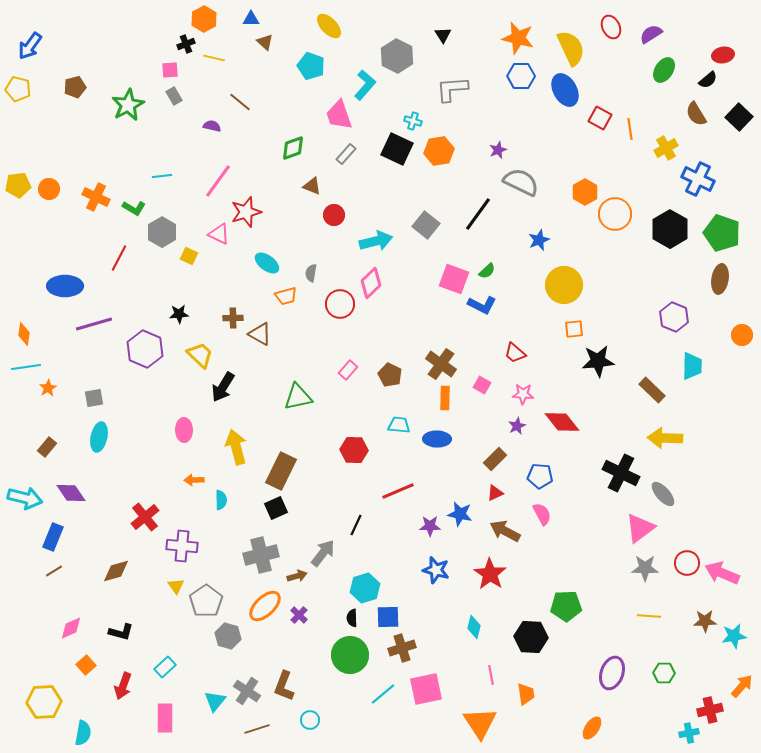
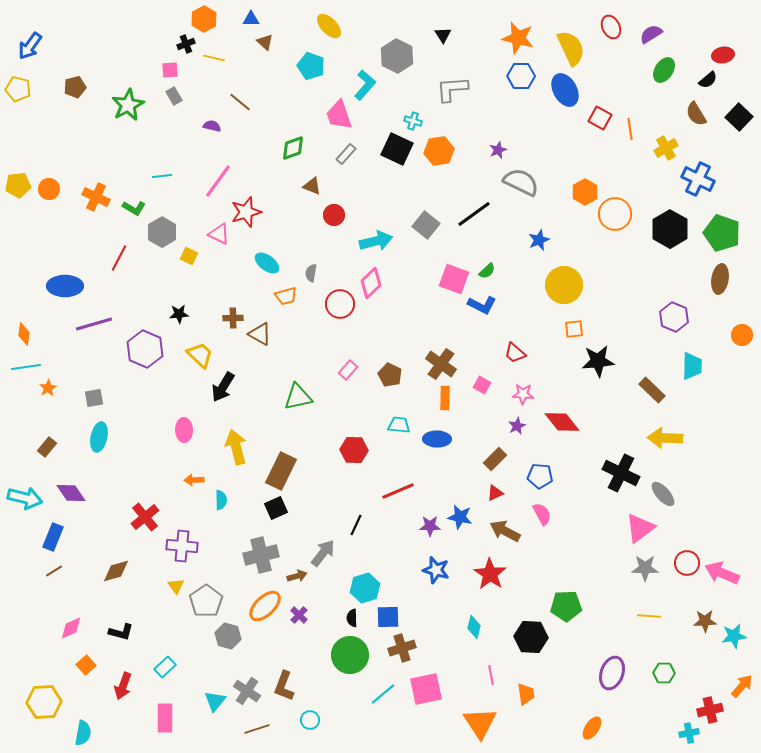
black line at (478, 214): moved 4 px left; rotated 18 degrees clockwise
blue star at (460, 514): moved 3 px down
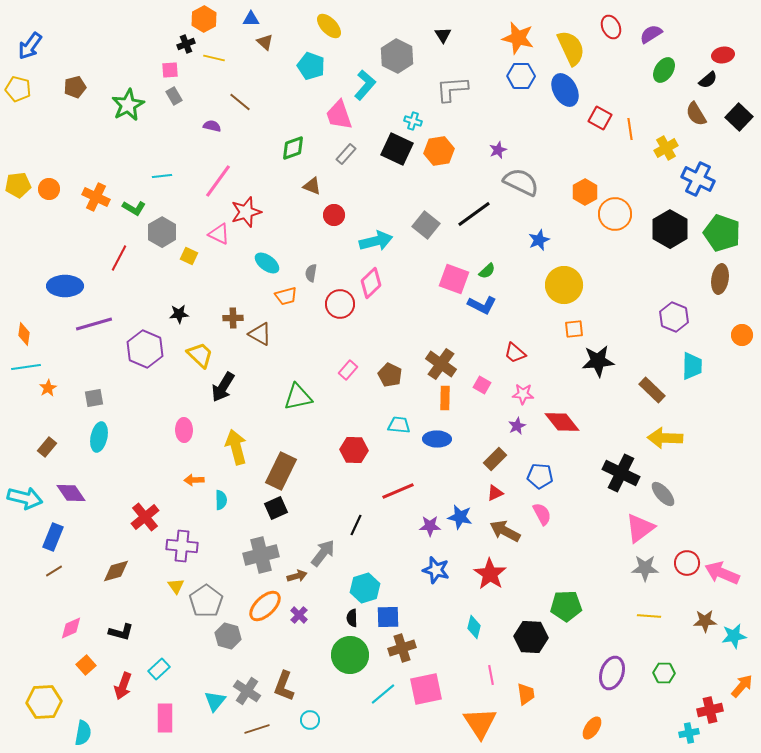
cyan rectangle at (165, 667): moved 6 px left, 2 px down
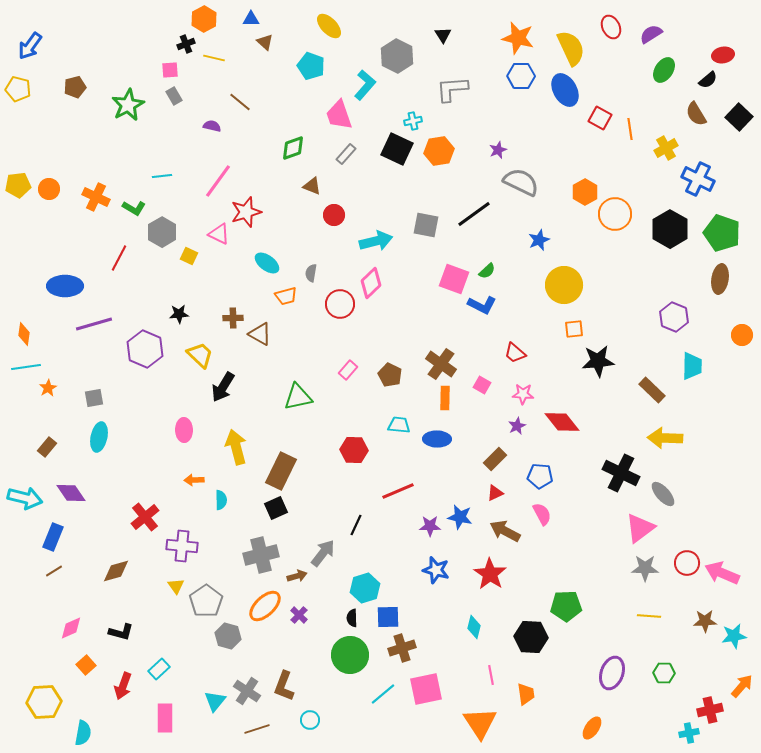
cyan cross at (413, 121): rotated 30 degrees counterclockwise
gray square at (426, 225): rotated 28 degrees counterclockwise
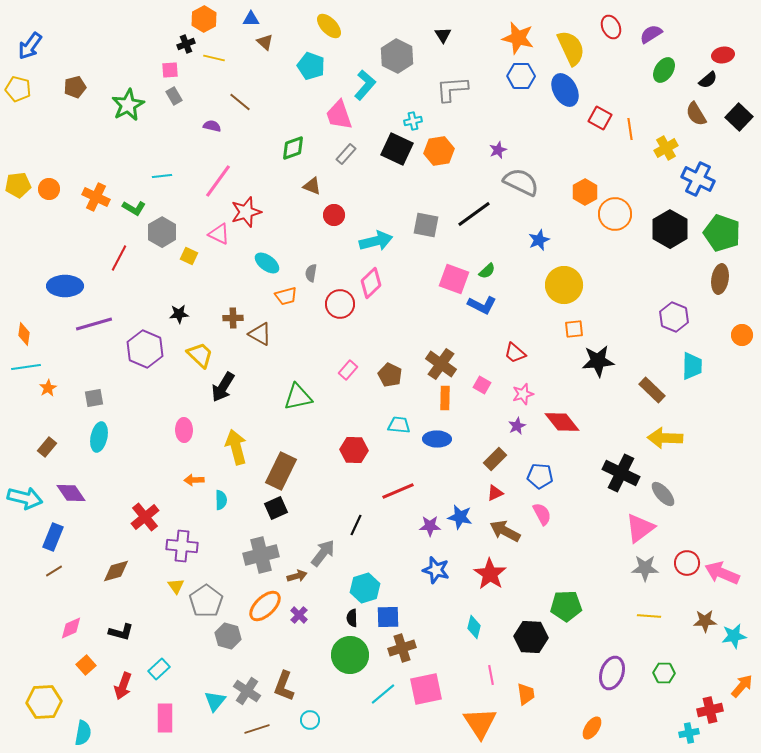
pink star at (523, 394): rotated 20 degrees counterclockwise
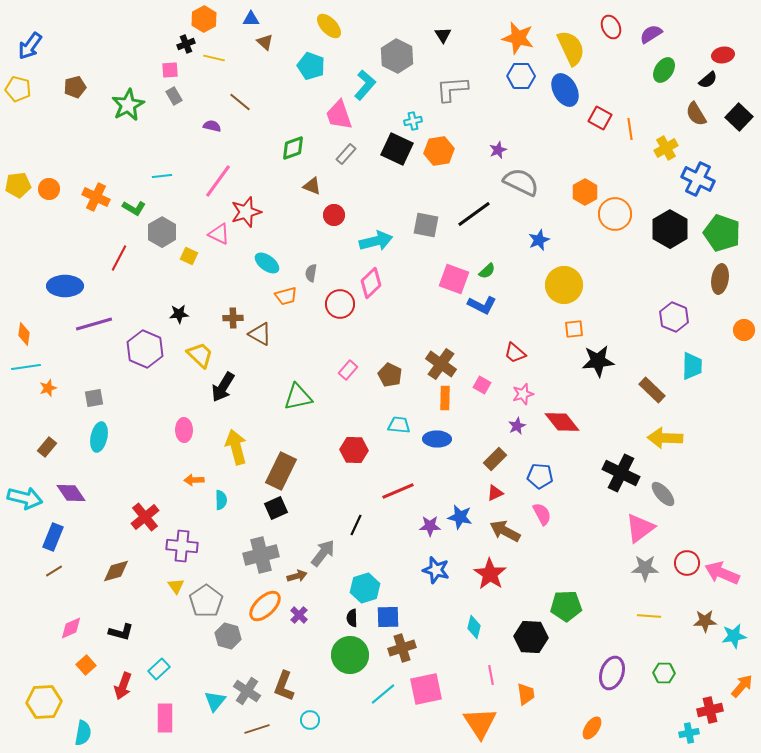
orange circle at (742, 335): moved 2 px right, 5 px up
orange star at (48, 388): rotated 12 degrees clockwise
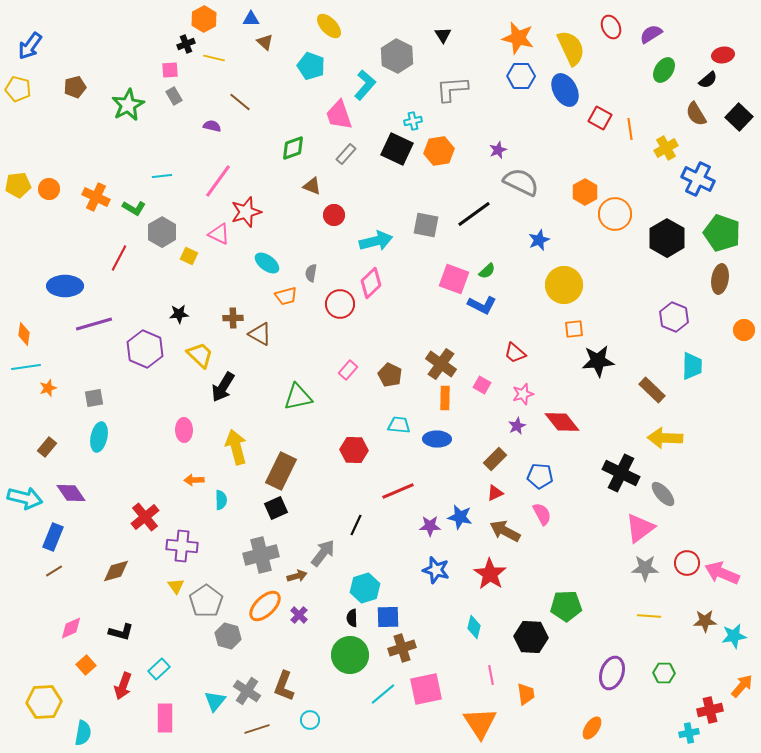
black hexagon at (670, 229): moved 3 px left, 9 px down
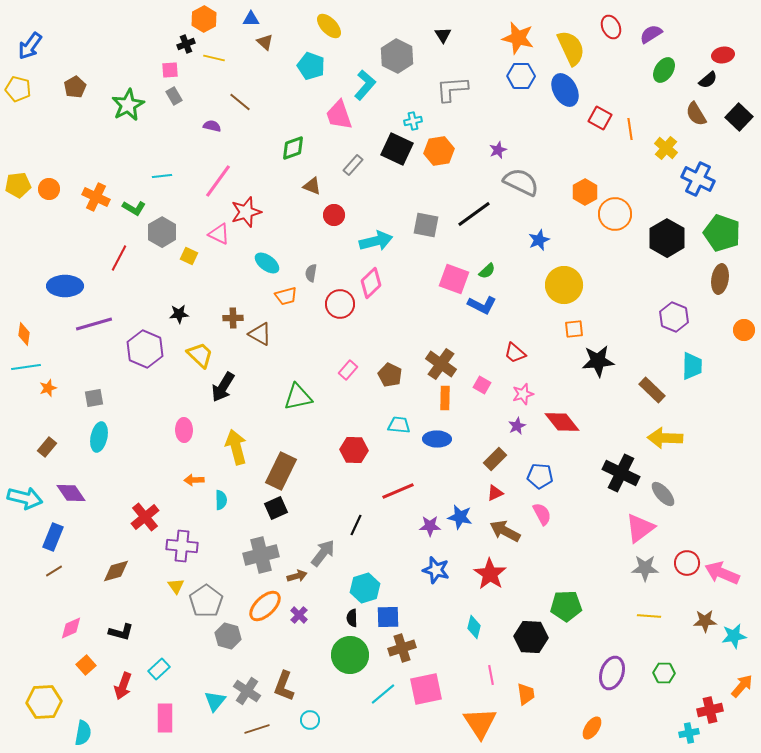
brown pentagon at (75, 87): rotated 15 degrees counterclockwise
yellow cross at (666, 148): rotated 20 degrees counterclockwise
gray rectangle at (346, 154): moved 7 px right, 11 px down
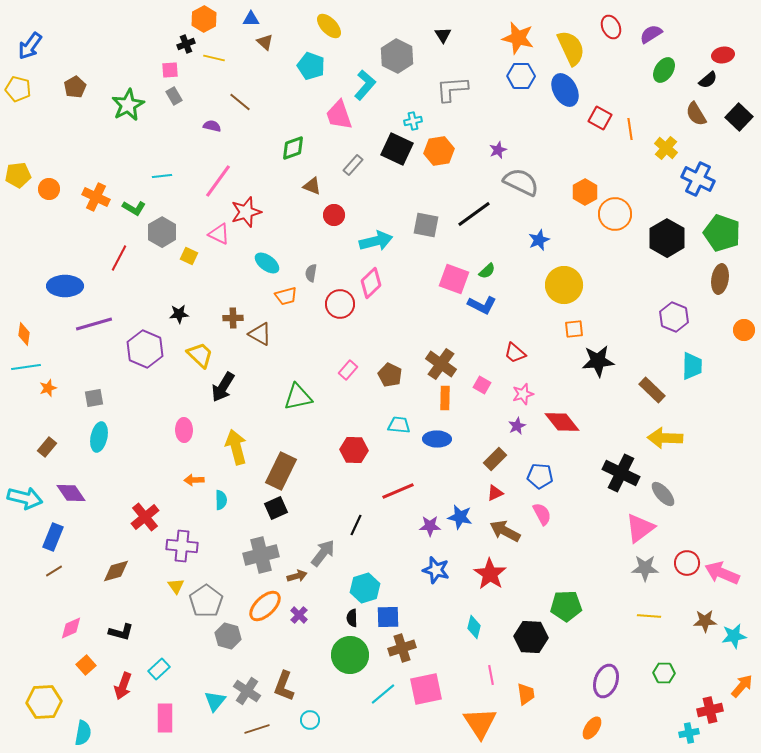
yellow pentagon at (18, 185): moved 10 px up
purple ellipse at (612, 673): moved 6 px left, 8 px down
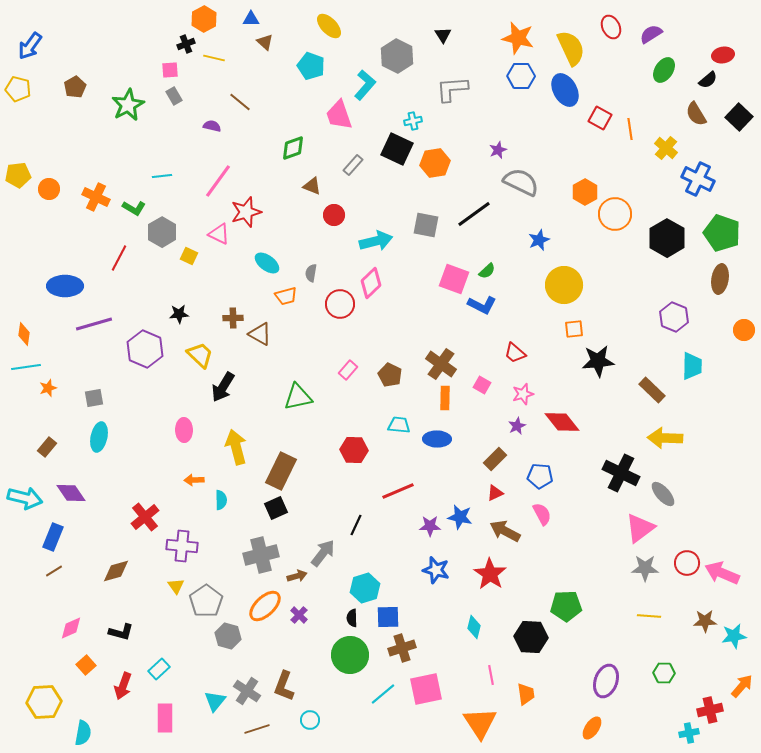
orange hexagon at (439, 151): moved 4 px left, 12 px down
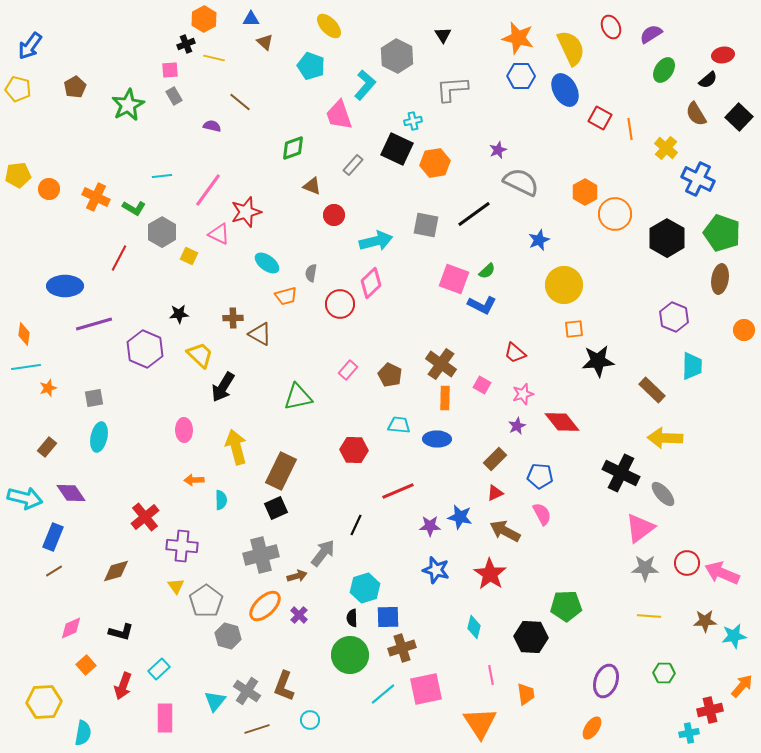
pink line at (218, 181): moved 10 px left, 9 px down
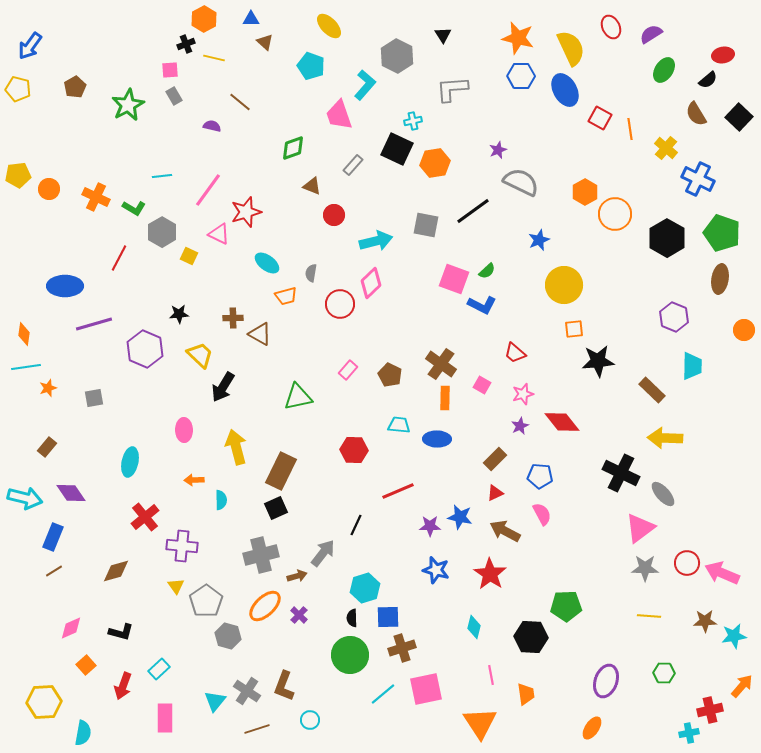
black line at (474, 214): moved 1 px left, 3 px up
purple star at (517, 426): moved 3 px right
cyan ellipse at (99, 437): moved 31 px right, 25 px down
